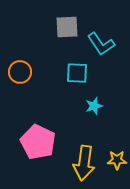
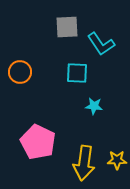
cyan star: rotated 24 degrees clockwise
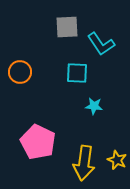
yellow star: rotated 24 degrees clockwise
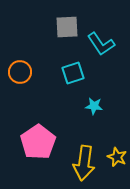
cyan square: moved 4 px left; rotated 20 degrees counterclockwise
pink pentagon: rotated 12 degrees clockwise
yellow star: moved 3 px up
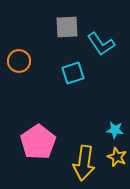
orange circle: moved 1 px left, 11 px up
cyan star: moved 21 px right, 24 px down
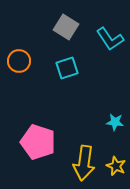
gray square: moved 1 px left; rotated 35 degrees clockwise
cyan L-shape: moved 9 px right, 5 px up
cyan square: moved 6 px left, 5 px up
cyan star: moved 8 px up
pink pentagon: rotated 20 degrees counterclockwise
yellow star: moved 1 px left, 9 px down
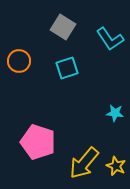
gray square: moved 3 px left
cyan star: moved 9 px up
yellow arrow: rotated 32 degrees clockwise
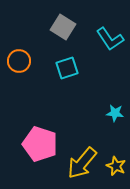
pink pentagon: moved 2 px right, 2 px down
yellow arrow: moved 2 px left
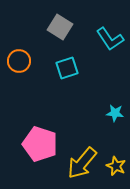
gray square: moved 3 px left
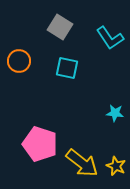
cyan L-shape: moved 1 px up
cyan square: rotated 30 degrees clockwise
yellow arrow: rotated 92 degrees counterclockwise
